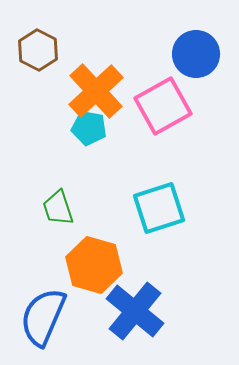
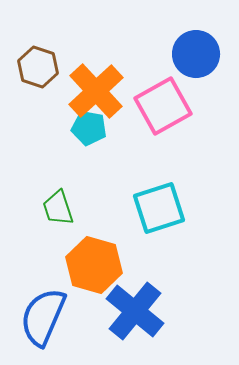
brown hexagon: moved 17 px down; rotated 9 degrees counterclockwise
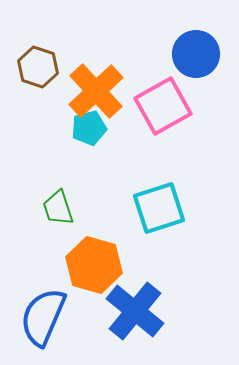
cyan pentagon: rotated 24 degrees counterclockwise
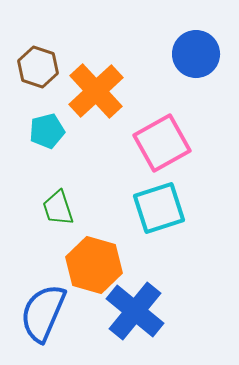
pink square: moved 1 px left, 37 px down
cyan pentagon: moved 42 px left, 3 px down
blue semicircle: moved 4 px up
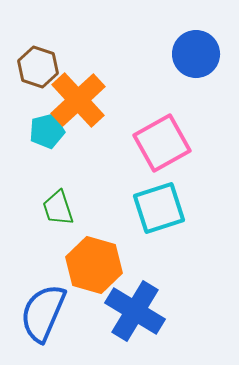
orange cross: moved 18 px left, 9 px down
blue cross: rotated 8 degrees counterclockwise
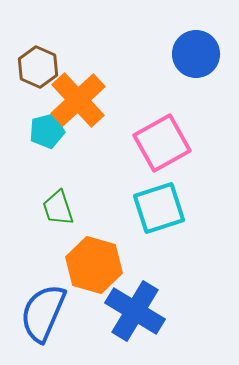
brown hexagon: rotated 6 degrees clockwise
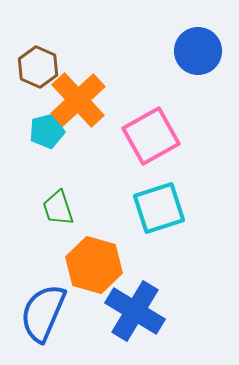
blue circle: moved 2 px right, 3 px up
pink square: moved 11 px left, 7 px up
